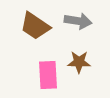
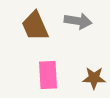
brown trapezoid: rotated 32 degrees clockwise
brown star: moved 15 px right, 16 px down
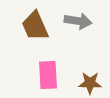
brown star: moved 4 px left, 5 px down
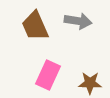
pink rectangle: rotated 28 degrees clockwise
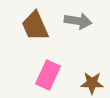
brown star: moved 2 px right
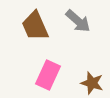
gray arrow: rotated 32 degrees clockwise
brown star: rotated 15 degrees clockwise
